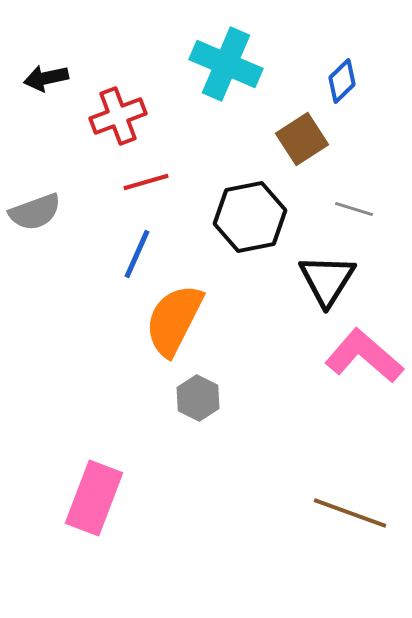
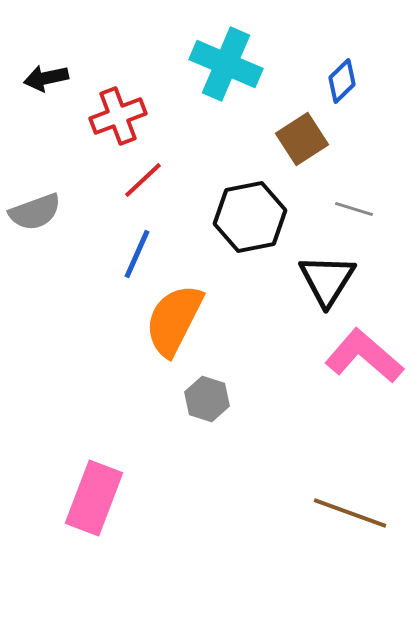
red line: moved 3 px left, 2 px up; rotated 27 degrees counterclockwise
gray hexagon: moved 9 px right, 1 px down; rotated 9 degrees counterclockwise
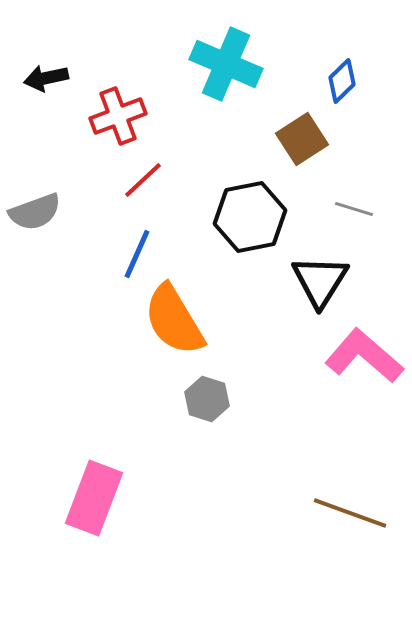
black triangle: moved 7 px left, 1 px down
orange semicircle: rotated 58 degrees counterclockwise
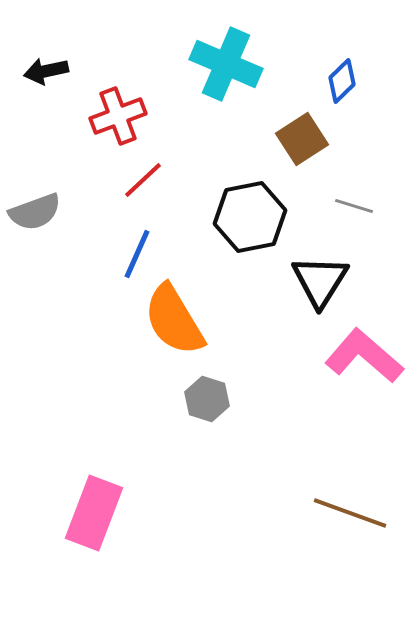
black arrow: moved 7 px up
gray line: moved 3 px up
pink rectangle: moved 15 px down
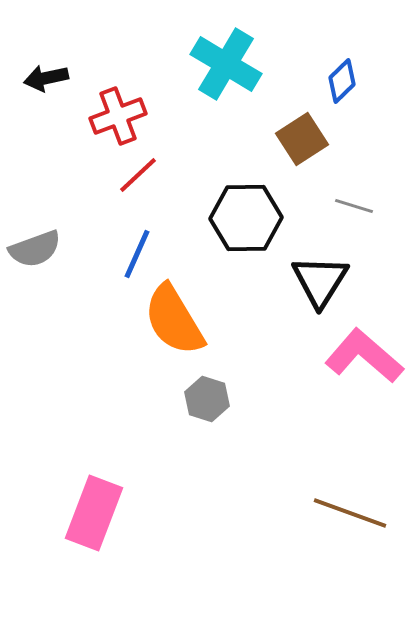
cyan cross: rotated 8 degrees clockwise
black arrow: moved 7 px down
red line: moved 5 px left, 5 px up
gray semicircle: moved 37 px down
black hexagon: moved 4 px left, 1 px down; rotated 10 degrees clockwise
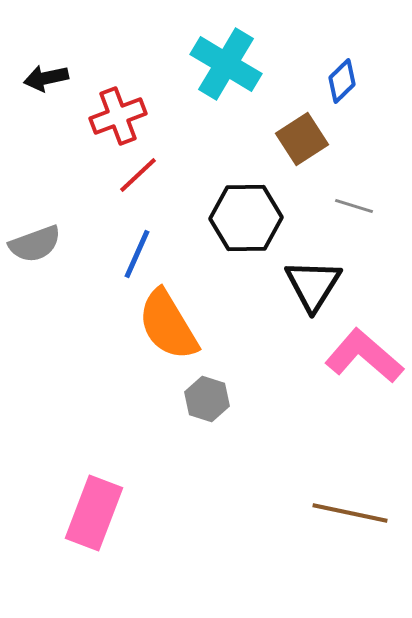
gray semicircle: moved 5 px up
black triangle: moved 7 px left, 4 px down
orange semicircle: moved 6 px left, 5 px down
brown line: rotated 8 degrees counterclockwise
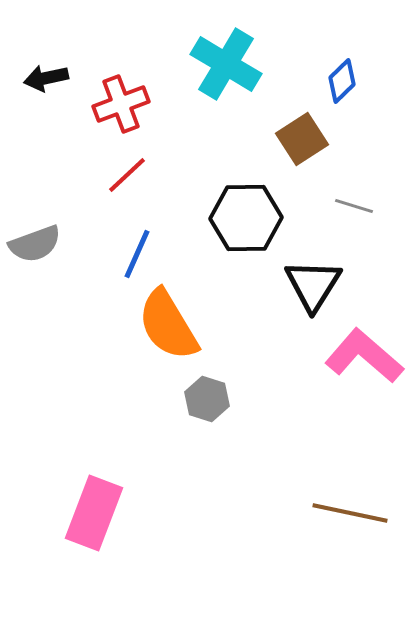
red cross: moved 3 px right, 12 px up
red line: moved 11 px left
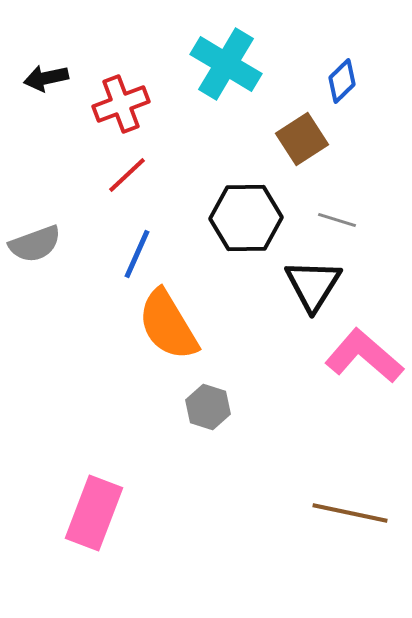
gray line: moved 17 px left, 14 px down
gray hexagon: moved 1 px right, 8 px down
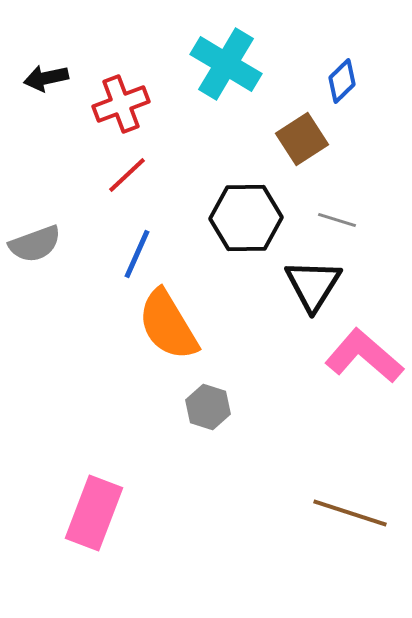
brown line: rotated 6 degrees clockwise
